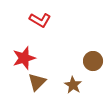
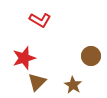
brown circle: moved 2 px left, 5 px up
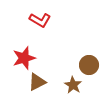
brown circle: moved 2 px left, 9 px down
brown triangle: rotated 18 degrees clockwise
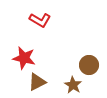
red star: rotated 30 degrees clockwise
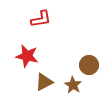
red L-shape: moved 1 px right, 1 px up; rotated 40 degrees counterclockwise
red star: moved 3 px right, 2 px up
brown triangle: moved 7 px right
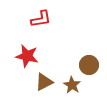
brown star: moved 1 px left
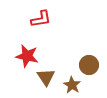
brown triangle: moved 2 px right, 5 px up; rotated 36 degrees counterclockwise
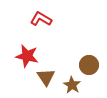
red L-shape: rotated 140 degrees counterclockwise
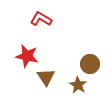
brown circle: moved 1 px right, 1 px up
brown star: moved 6 px right
